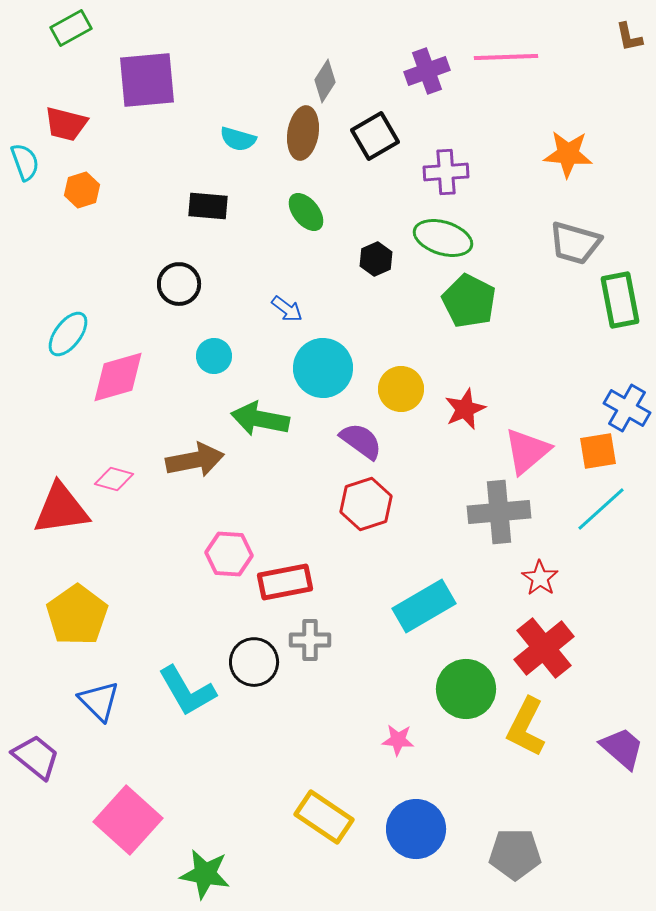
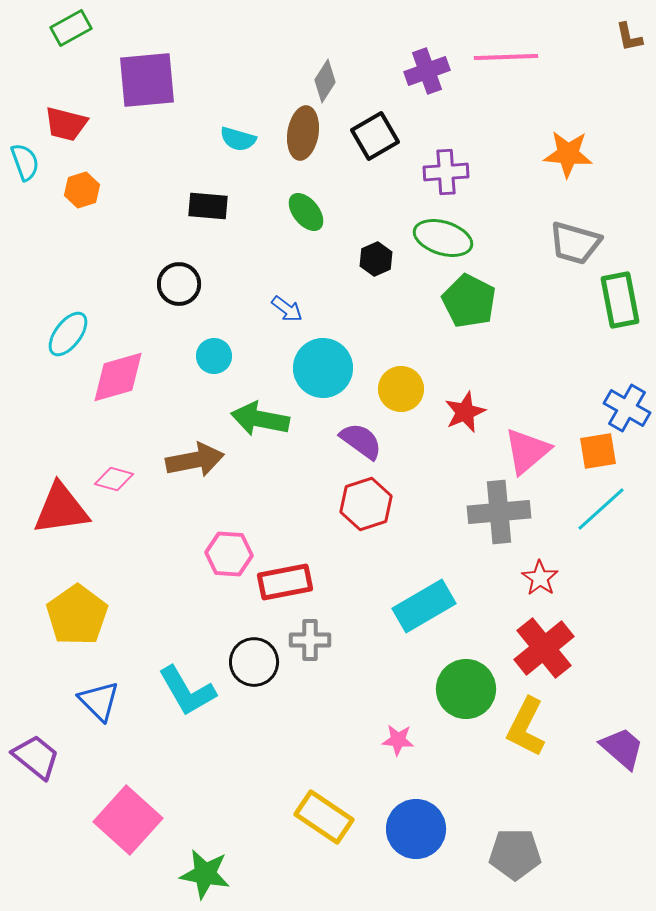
red star at (465, 409): moved 3 px down
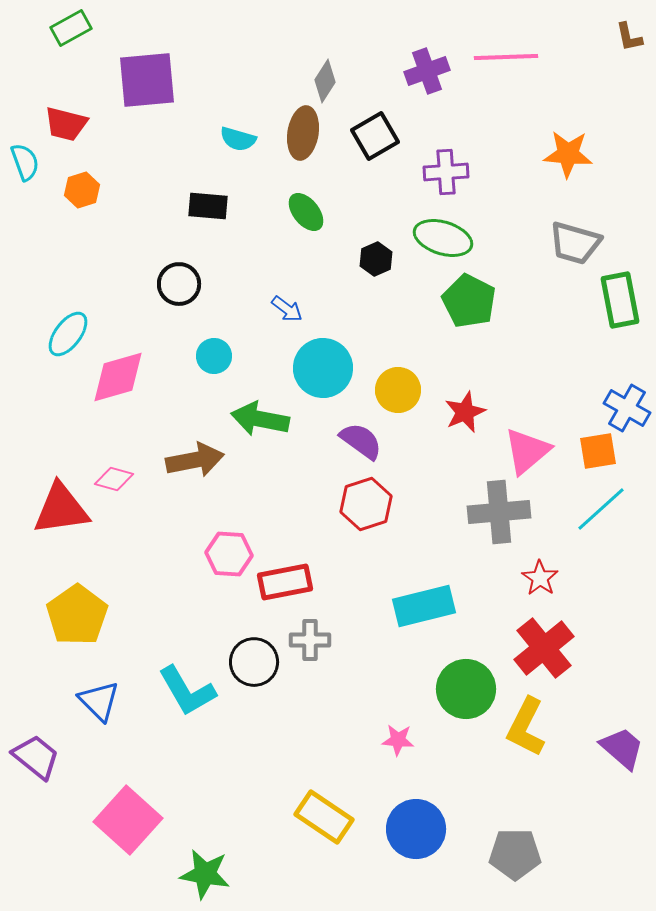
yellow circle at (401, 389): moved 3 px left, 1 px down
cyan rectangle at (424, 606): rotated 16 degrees clockwise
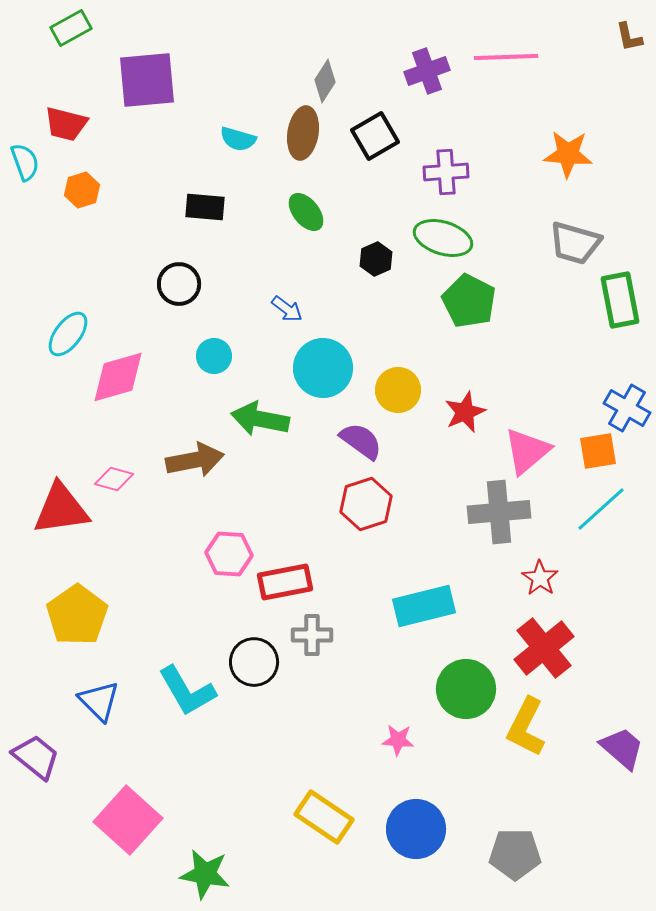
black rectangle at (208, 206): moved 3 px left, 1 px down
gray cross at (310, 640): moved 2 px right, 5 px up
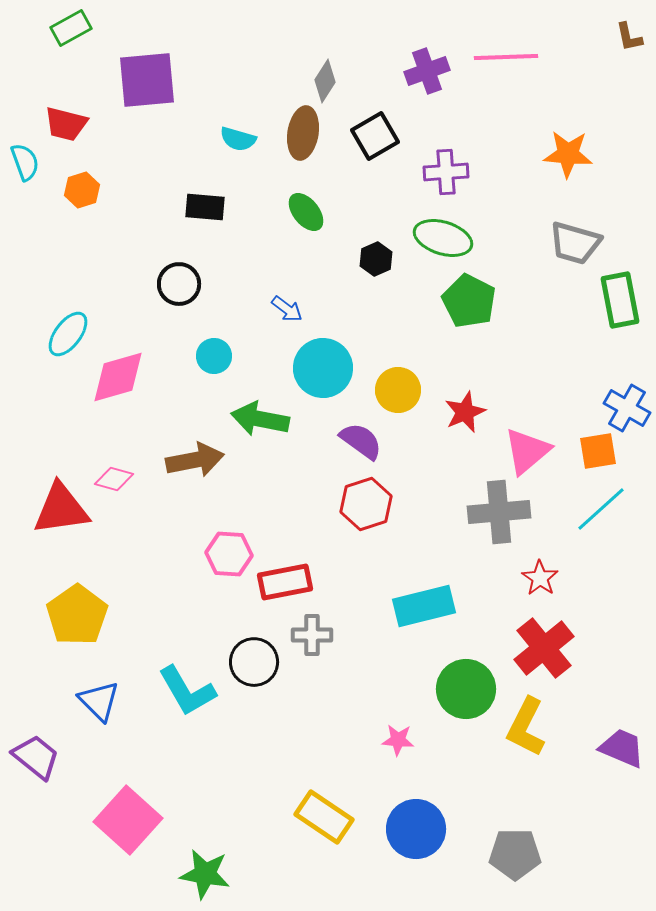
purple trapezoid at (622, 748): rotated 18 degrees counterclockwise
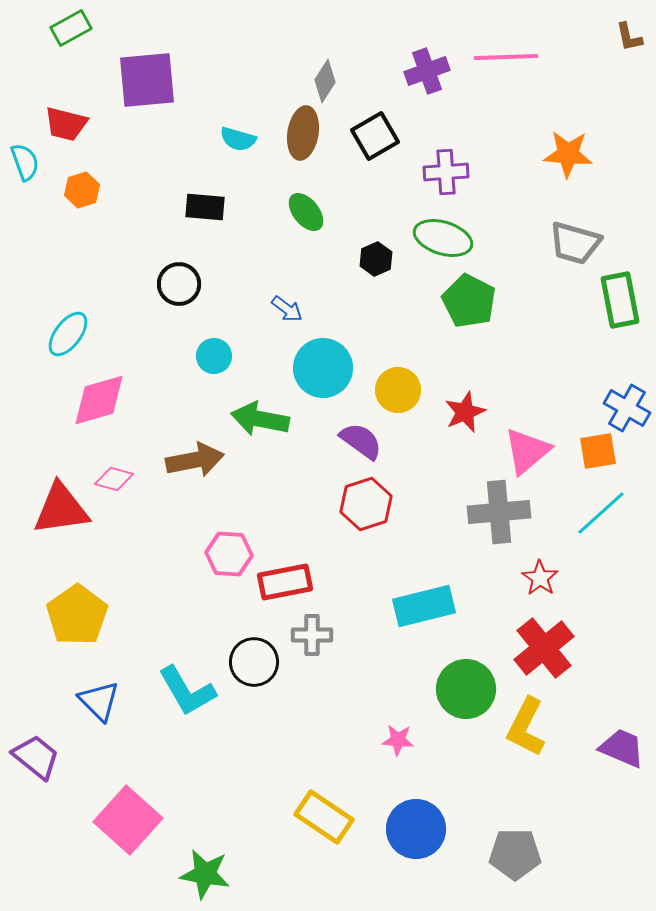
pink diamond at (118, 377): moved 19 px left, 23 px down
cyan line at (601, 509): moved 4 px down
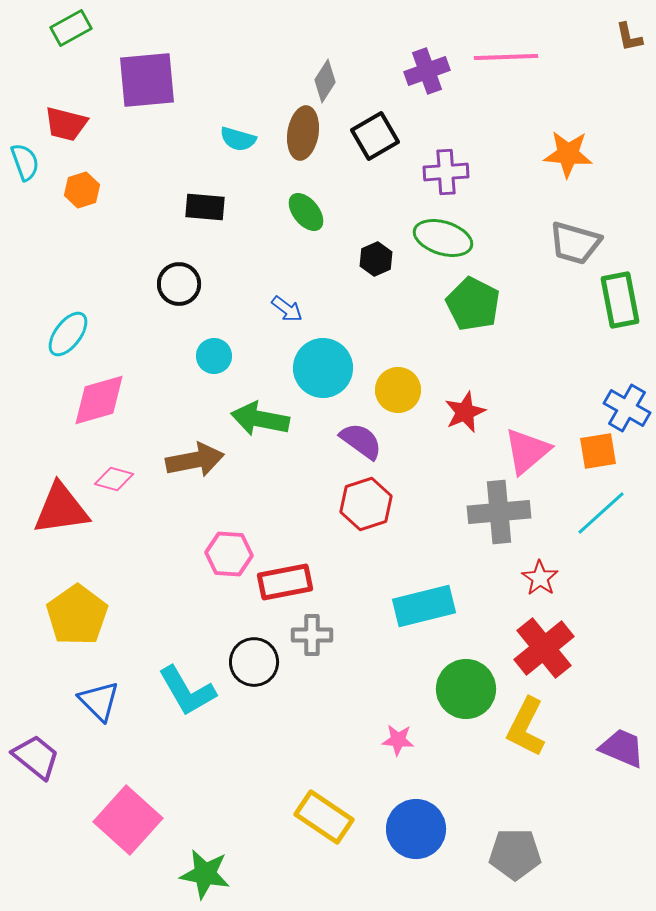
green pentagon at (469, 301): moved 4 px right, 3 px down
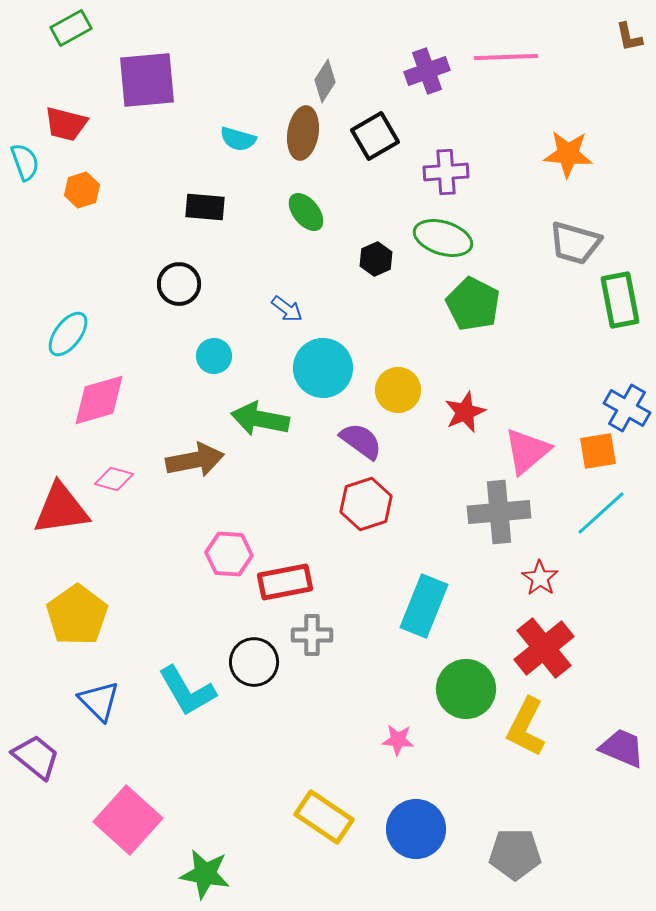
cyan rectangle at (424, 606): rotated 54 degrees counterclockwise
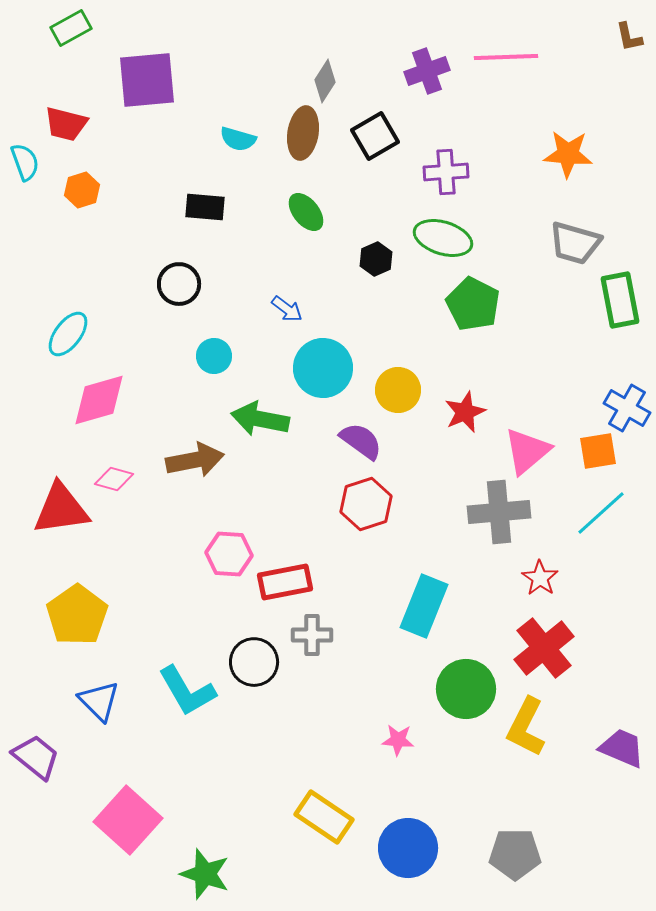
blue circle at (416, 829): moved 8 px left, 19 px down
green star at (205, 874): rotated 9 degrees clockwise
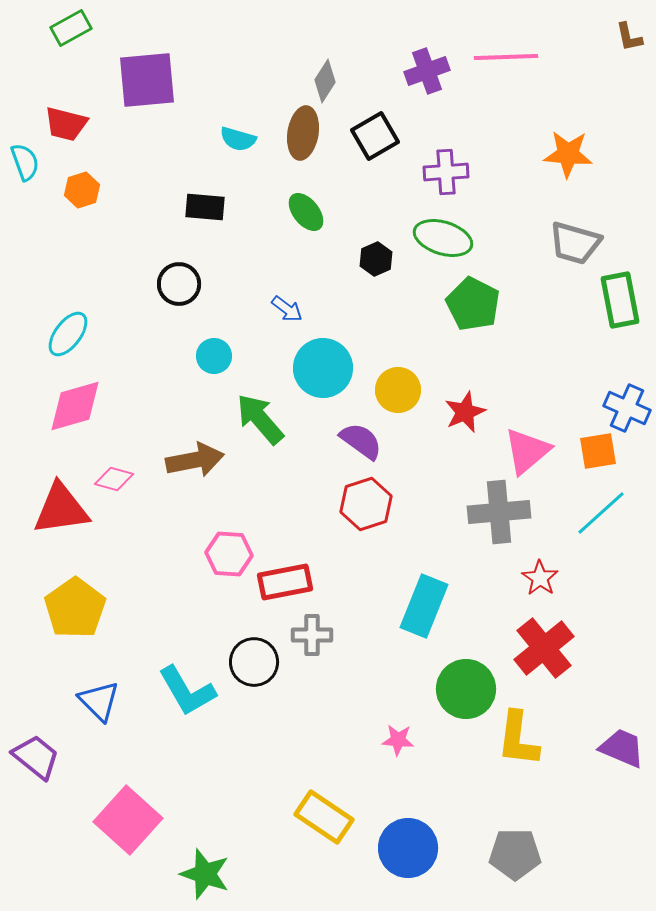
pink diamond at (99, 400): moved 24 px left, 6 px down
blue cross at (627, 408): rotated 6 degrees counterclockwise
green arrow at (260, 419): rotated 38 degrees clockwise
yellow pentagon at (77, 615): moved 2 px left, 7 px up
yellow L-shape at (526, 727): moved 8 px left, 12 px down; rotated 20 degrees counterclockwise
